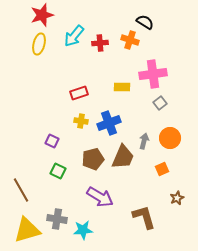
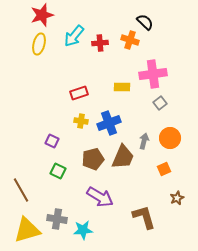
black semicircle: rotated 12 degrees clockwise
orange square: moved 2 px right
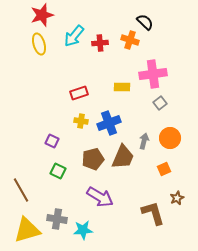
yellow ellipse: rotated 30 degrees counterclockwise
brown L-shape: moved 9 px right, 4 px up
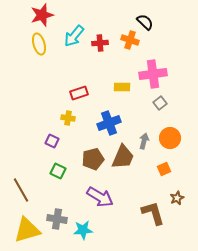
yellow cross: moved 13 px left, 3 px up
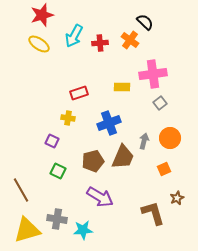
cyan arrow: rotated 10 degrees counterclockwise
orange cross: rotated 18 degrees clockwise
yellow ellipse: rotated 40 degrees counterclockwise
brown pentagon: moved 2 px down
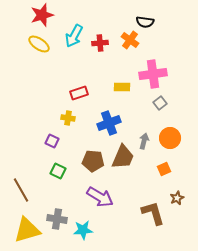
black semicircle: rotated 144 degrees clockwise
brown pentagon: rotated 20 degrees clockwise
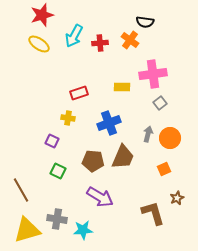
gray arrow: moved 4 px right, 7 px up
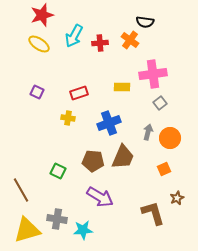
gray arrow: moved 2 px up
purple square: moved 15 px left, 49 px up
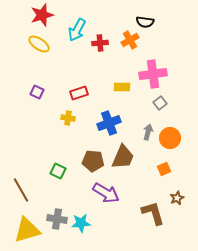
cyan arrow: moved 3 px right, 6 px up
orange cross: rotated 24 degrees clockwise
purple arrow: moved 6 px right, 4 px up
cyan star: moved 2 px left, 7 px up
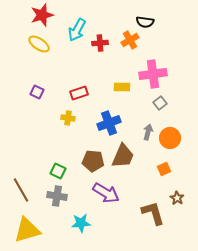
brown trapezoid: moved 1 px up
brown star: rotated 16 degrees counterclockwise
gray cross: moved 23 px up
